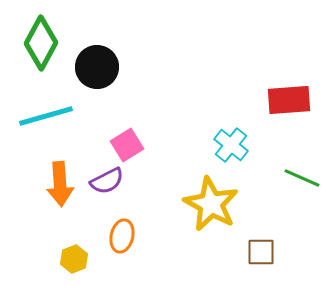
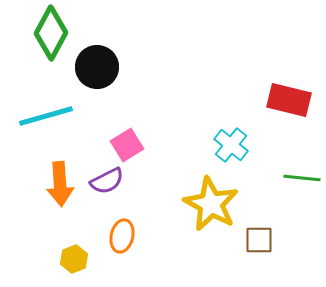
green diamond: moved 10 px right, 10 px up
red rectangle: rotated 18 degrees clockwise
green line: rotated 18 degrees counterclockwise
brown square: moved 2 px left, 12 px up
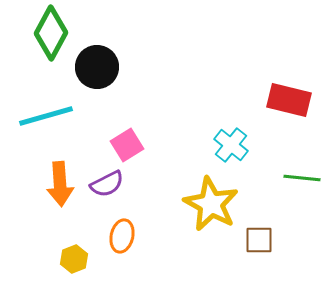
purple semicircle: moved 3 px down
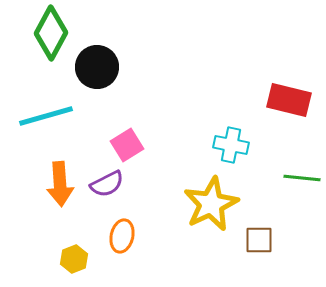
cyan cross: rotated 28 degrees counterclockwise
yellow star: rotated 18 degrees clockwise
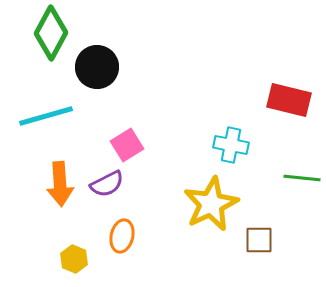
yellow hexagon: rotated 16 degrees counterclockwise
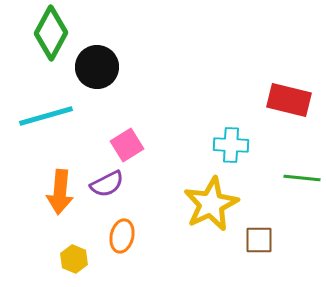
cyan cross: rotated 8 degrees counterclockwise
orange arrow: moved 8 px down; rotated 9 degrees clockwise
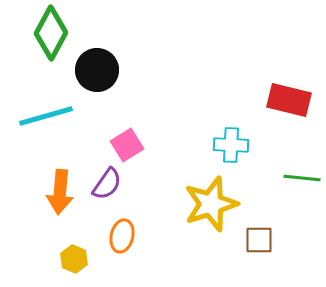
black circle: moved 3 px down
purple semicircle: rotated 28 degrees counterclockwise
yellow star: rotated 8 degrees clockwise
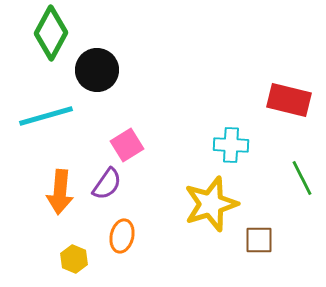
green line: rotated 57 degrees clockwise
